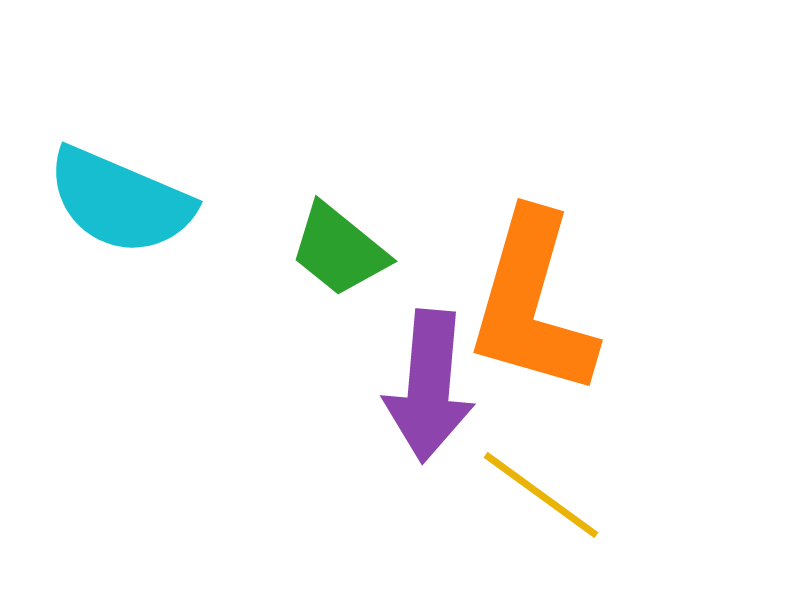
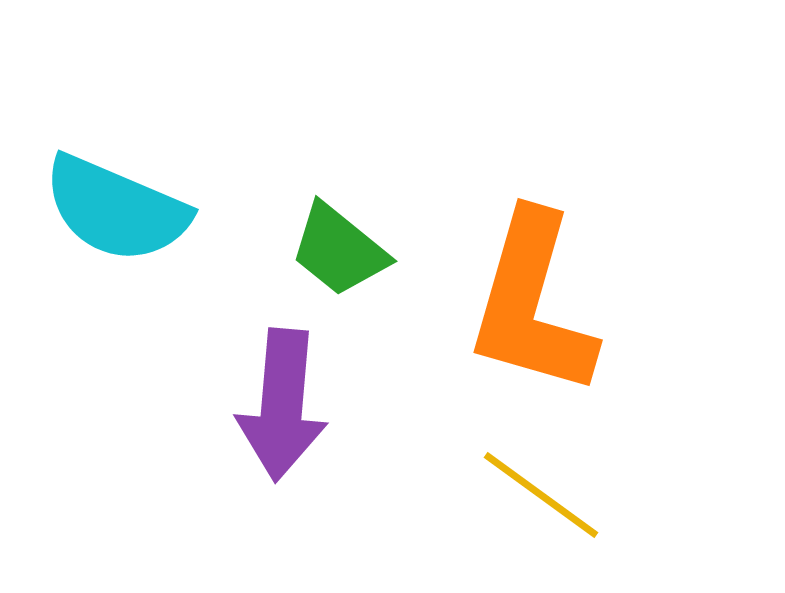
cyan semicircle: moved 4 px left, 8 px down
purple arrow: moved 147 px left, 19 px down
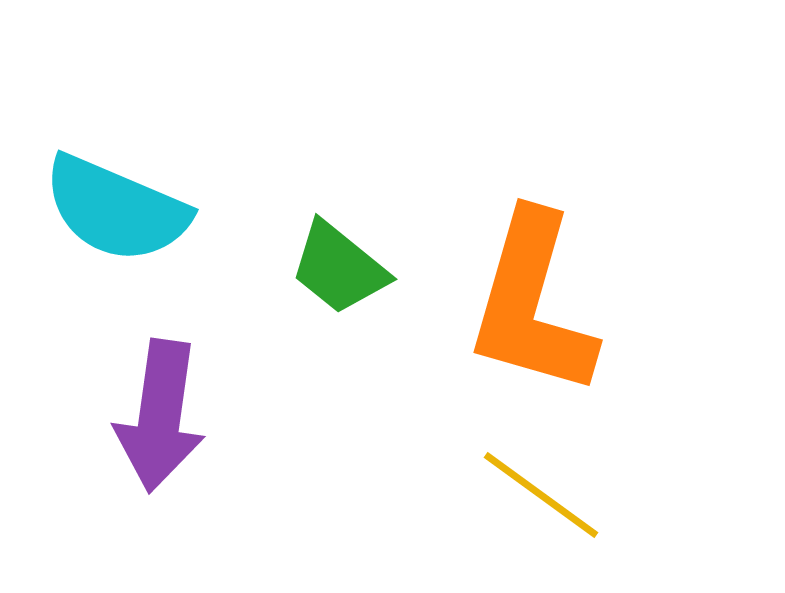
green trapezoid: moved 18 px down
purple arrow: moved 122 px left, 11 px down; rotated 3 degrees clockwise
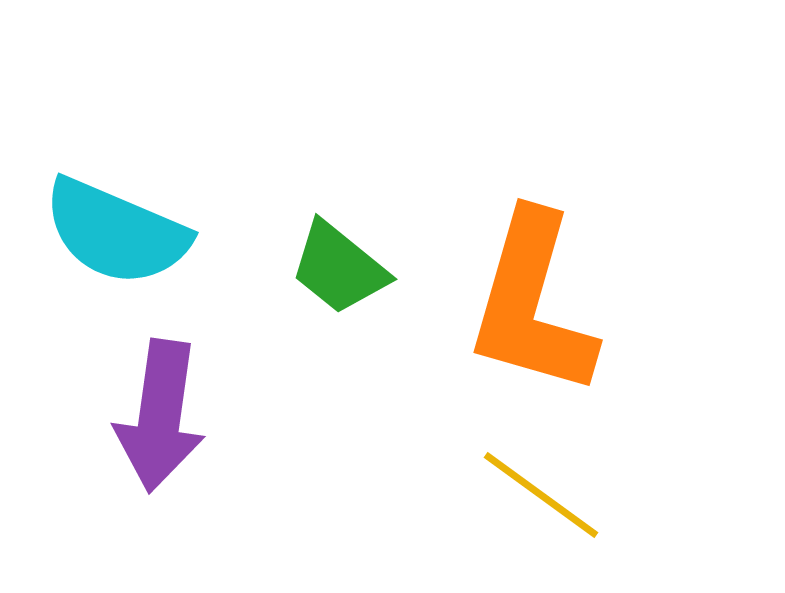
cyan semicircle: moved 23 px down
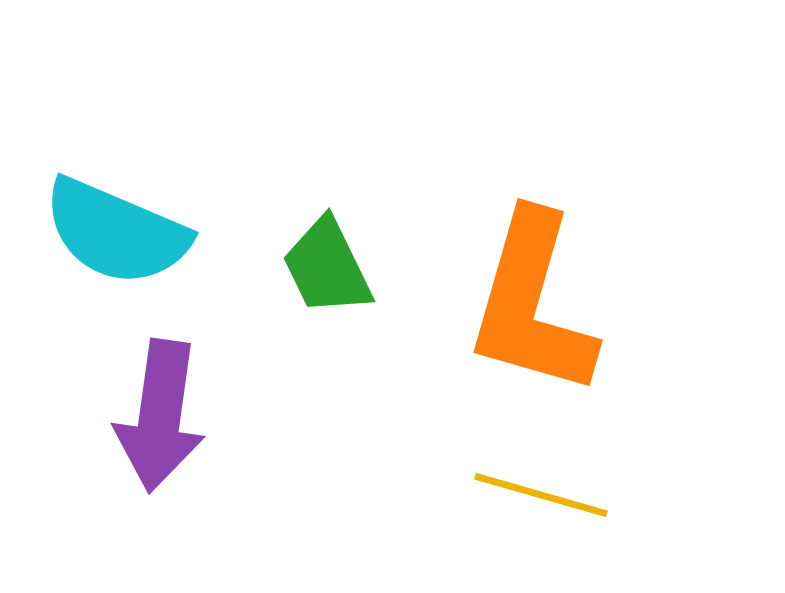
green trapezoid: moved 12 px left, 1 px up; rotated 25 degrees clockwise
yellow line: rotated 20 degrees counterclockwise
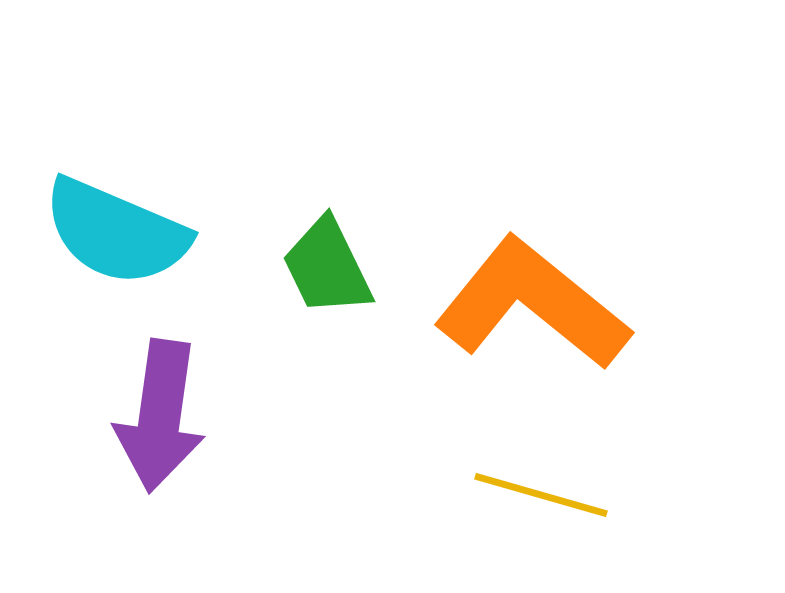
orange L-shape: rotated 113 degrees clockwise
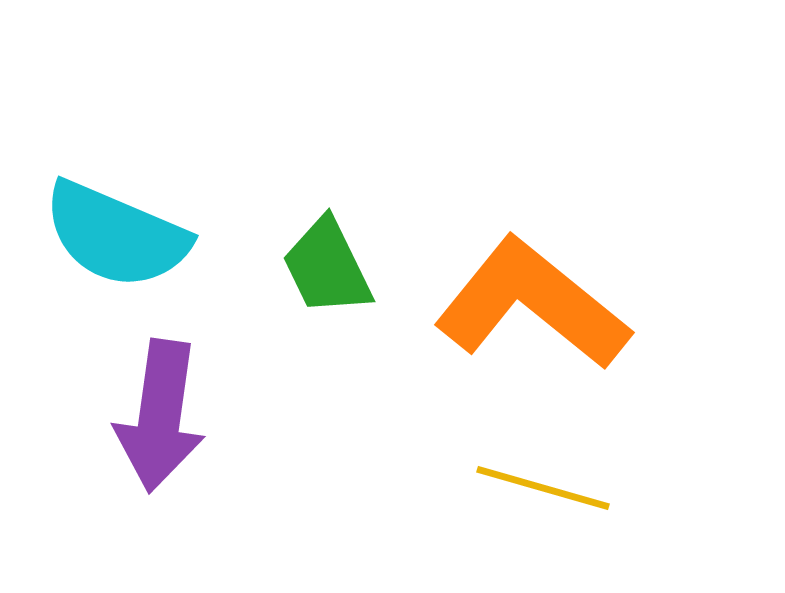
cyan semicircle: moved 3 px down
yellow line: moved 2 px right, 7 px up
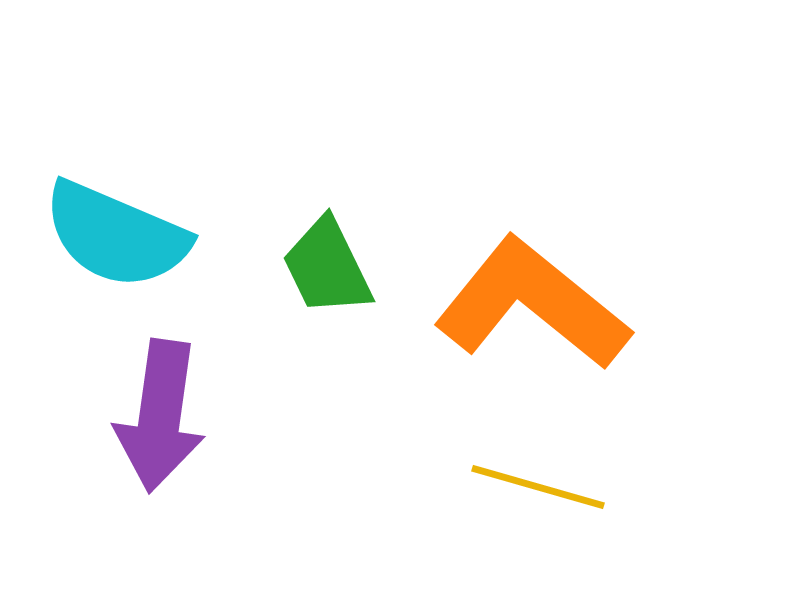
yellow line: moved 5 px left, 1 px up
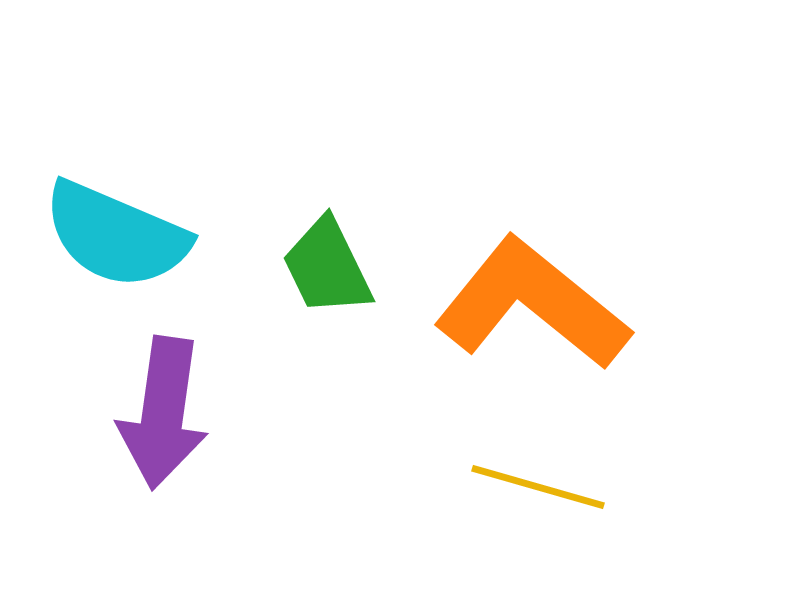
purple arrow: moved 3 px right, 3 px up
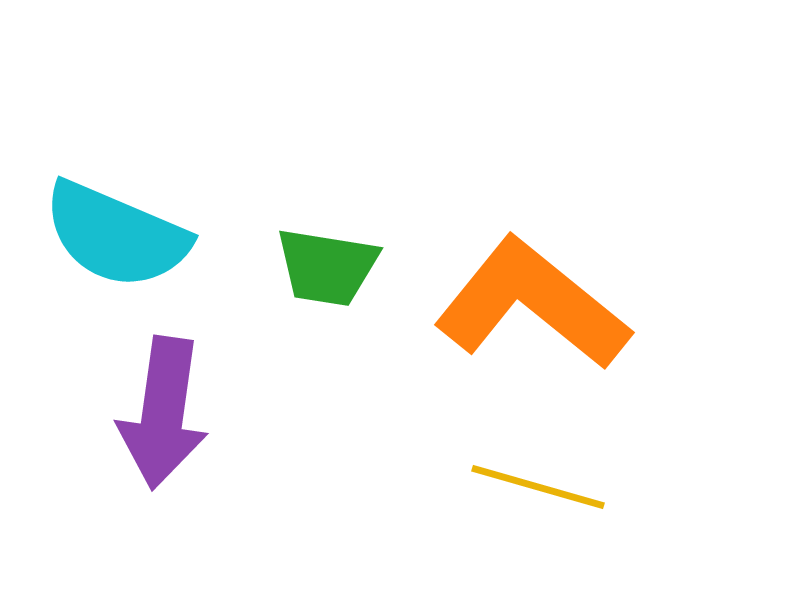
green trapezoid: rotated 55 degrees counterclockwise
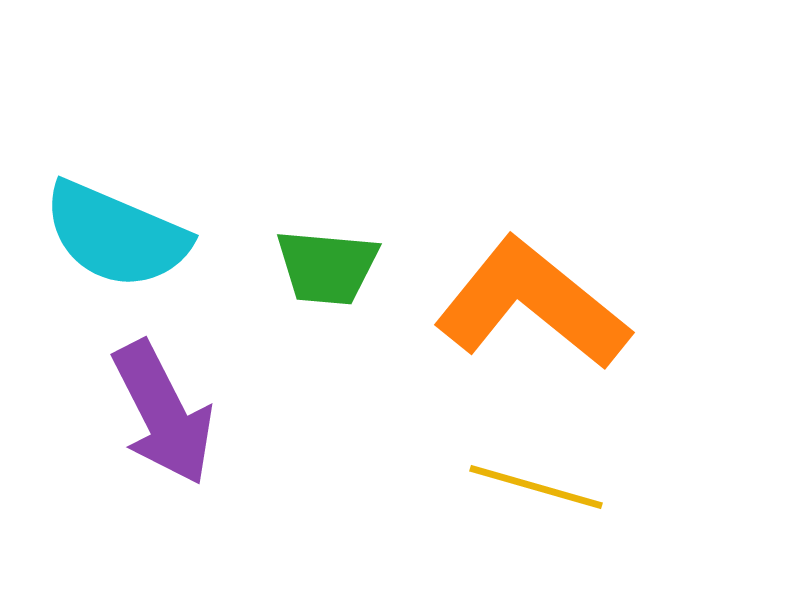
green trapezoid: rotated 4 degrees counterclockwise
purple arrow: rotated 35 degrees counterclockwise
yellow line: moved 2 px left
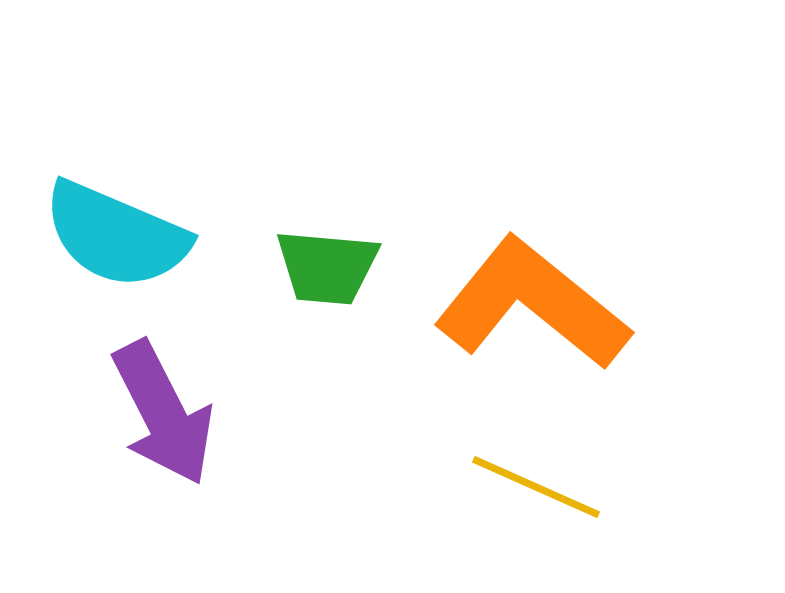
yellow line: rotated 8 degrees clockwise
